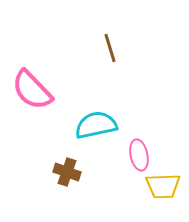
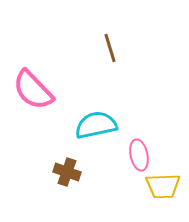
pink semicircle: moved 1 px right
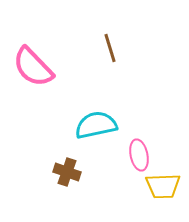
pink semicircle: moved 23 px up
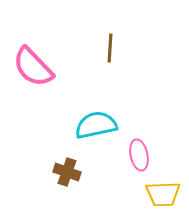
brown line: rotated 20 degrees clockwise
yellow trapezoid: moved 8 px down
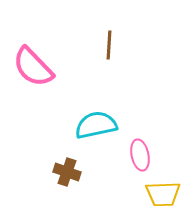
brown line: moved 1 px left, 3 px up
pink ellipse: moved 1 px right
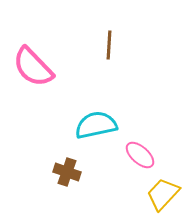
pink ellipse: rotated 36 degrees counterclockwise
yellow trapezoid: rotated 135 degrees clockwise
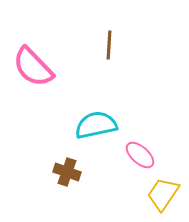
yellow trapezoid: rotated 9 degrees counterclockwise
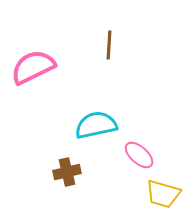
pink semicircle: rotated 108 degrees clockwise
pink ellipse: moved 1 px left
brown cross: rotated 32 degrees counterclockwise
yellow trapezoid: rotated 108 degrees counterclockwise
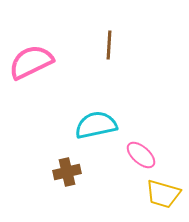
pink semicircle: moved 2 px left, 5 px up
pink ellipse: moved 2 px right
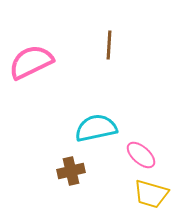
cyan semicircle: moved 3 px down
brown cross: moved 4 px right, 1 px up
yellow trapezoid: moved 12 px left
